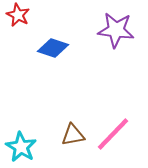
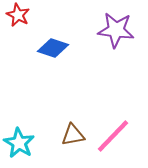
pink line: moved 2 px down
cyan star: moved 2 px left, 4 px up
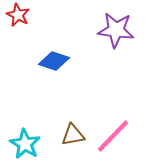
blue diamond: moved 1 px right, 13 px down
cyan star: moved 6 px right, 1 px down
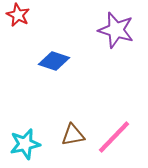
purple star: rotated 9 degrees clockwise
pink line: moved 1 px right, 1 px down
cyan star: rotated 28 degrees clockwise
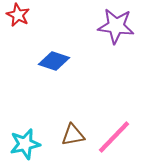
purple star: moved 4 px up; rotated 9 degrees counterclockwise
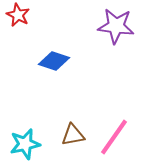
pink line: rotated 9 degrees counterclockwise
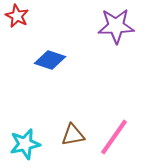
red star: moved 1 px left, 1 px down
purple star: rotated 9 degrees counterclockwise
blue diamond: moved 4 px left, 1 px up
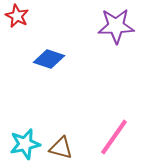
blue diamond: moved 1 px left, 1 px up
brown triangle: moved 12 px left, 13 px down; rotated 25 degrees clockwise
